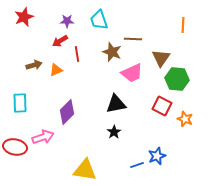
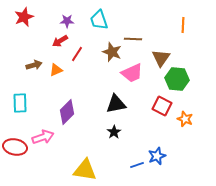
red line: rotated 42 degrees clockwise
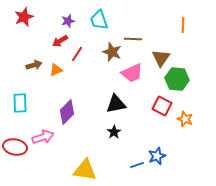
purple star: moved 1 px right; rotated 16 degrees counterclockwise
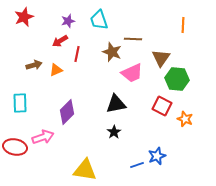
red line: rotated 21 degrees counterclockwise
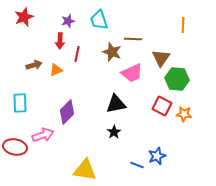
red arrow: rotated 56 degrees counterclockwise
orange star: moved 1 px left, 5 px up; rotated 14 degrees counterclockwise
pink arrow: moved 2 px up
blue line: rotated 40 degrees clockwise
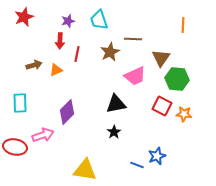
brown star: moved 2 px left; rotated 24 degrees clockwise
pink trapezoid: moved 3 px right, 3 px down
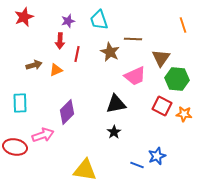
orange line: rotated 21 degrees counterclockwise
brown star: rotated 18 degrees counterclockwise
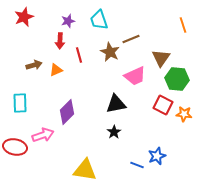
brown line: moved 2 px left; rotated 24 degrees counterclockwise
red line: moved 2 px right, 1 px down; rotated 28 degrees counterclockwise
red square: moved 1 px right, 1 px up
